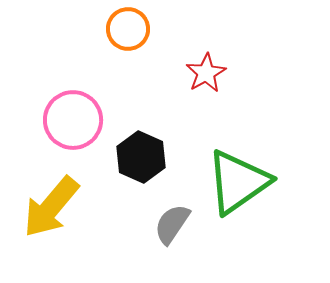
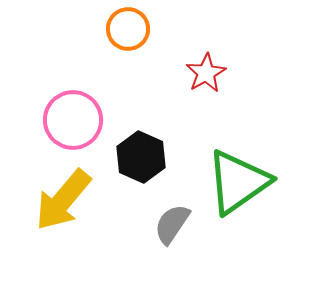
yellow arrow: moved 12 px right, 7 px up
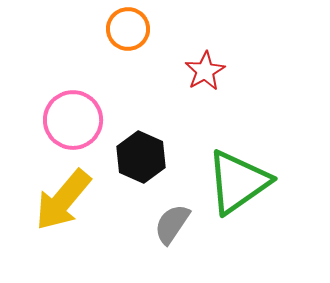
red star: moved 1 px left, 2 px up
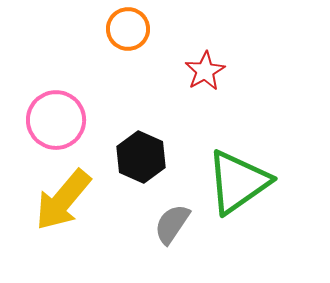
pink circle: moved 17 px left
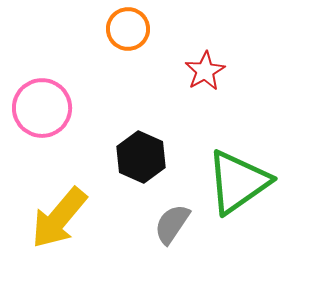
pink circle: moved 14 px left, 12 px up
yellow arrow: moved 4 px left, 18 px down
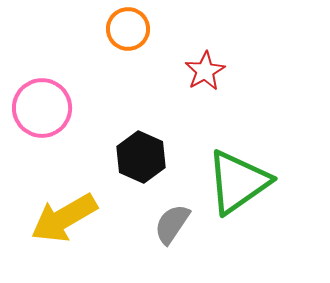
yellow arrow: moved 5 px right; rotated 20 degrees clockwise
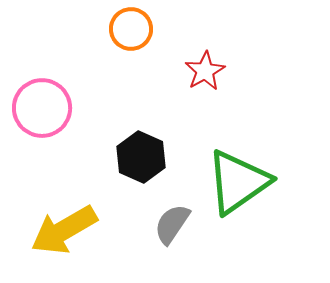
orange circle: moved 3 px right
yellow arrow: moved 12 px down
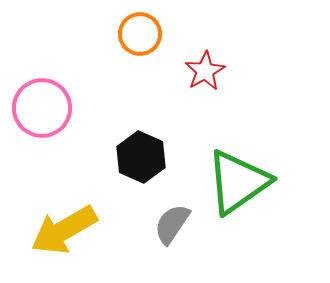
orange circle: moved 9 px right, 5 px down
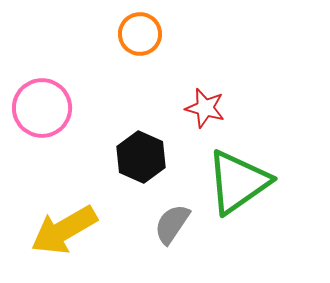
red star: moved 37 px down; rotated 27 degrees counterclockwise
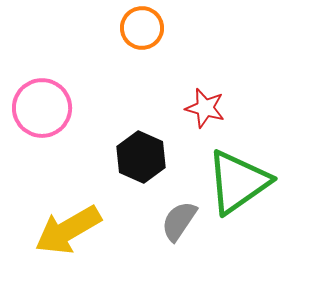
orange circle: moved 2 px right, 6 px up
gray semicircle: moved 7 px right, 3 px up
yellow arrow: moved 4 px right
